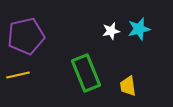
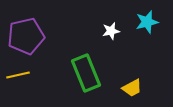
cyan star: moved 8 px right, 7 px up
yellow trapezoid: moved 4 px right, 2 px down; rotated 110 degrees counterclockwise
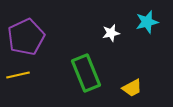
white star: moved 2 px down
purple pentagon: moved 1 px down; rotated 12 degrees counterclockwise
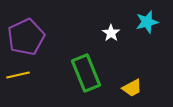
white star: rotated 24 degrees counterclockwise
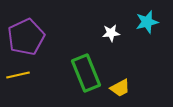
white star: rotated 30 degrees clockwise
yellow trapezoid: moved 12 px left
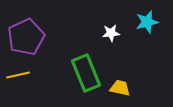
yellow trapezoid: rotated 140 degrees counterclockwise
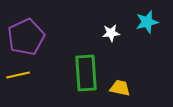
green rectangle: rotated 18 degrees clockwise
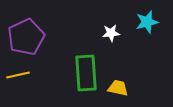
yellow trapezoid: moved 2 px left
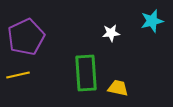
cyan star: moved 5 px right, 1 px up
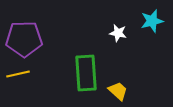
white star: moved 7 px right; rotated 18 degrees clockwise
purple pentagon: moved 2 px left, 2 px down; rotated 24 degrees clockwise
yellow line: moved 1 px up
yellow trapezoid: moved 3 px down; rotated 30 degrees clockwise
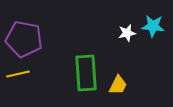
cyan star: moved 1 px right, 5 px down; rotated 20 degrees clockwise
white star: moved 9 px right; rotated 24 degrees counterclockwise
purple pentagon: rotated 12 degrees clockwise
yellow trapezoid: moved 6 px up; rotated 75 degrees clockwise
